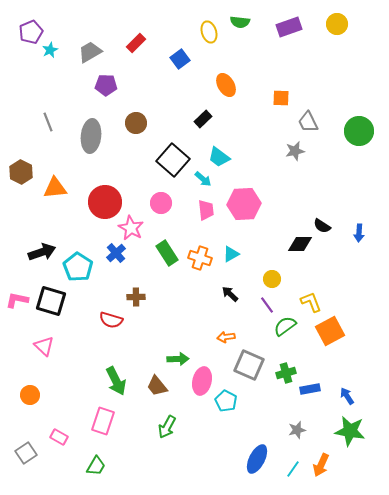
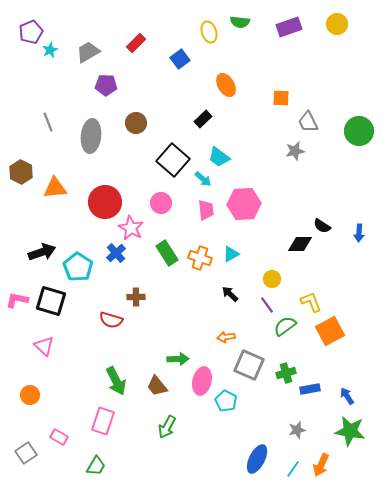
gray trapezoid at (90, 52): moved 2 px left
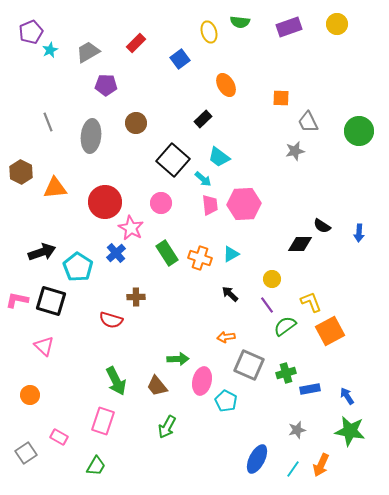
pink trapezoid at (206, 210): moved 4 px right, 5 px up
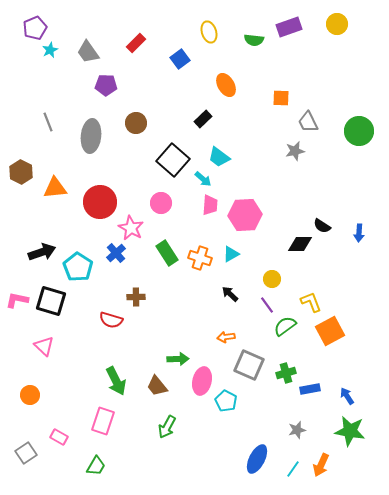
green semicircle at (240, 22): moved 14 px right, 18 px down
purple pentagon at (31, 32): moved 4 px right, 4 px up
gray trapezoid at (88, 52): rotated 95 degrees counterclockwise
red circle at (105, 202): moved 5 px left
pink hexagon at (244, 204): moved 1 px right, 11 px down
pink trapezoid at (210, 205): rotated 10 degrees clockwise
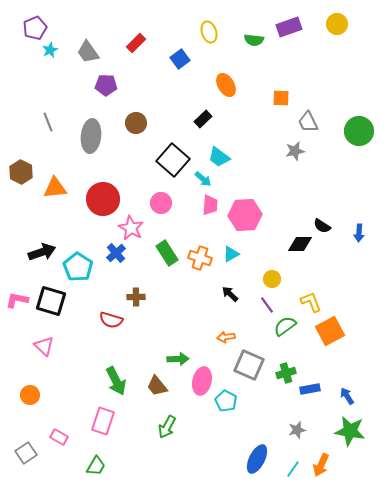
red circle at (100, 202): moved 3 px right, 3 px up
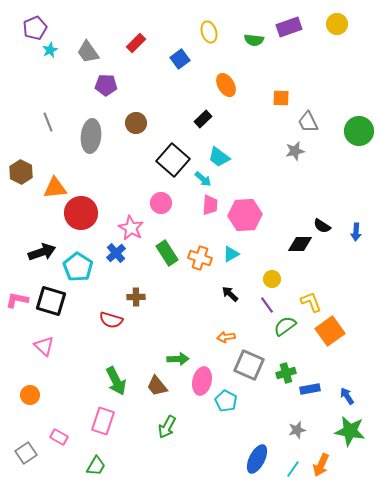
red circle at (103, 199): moved 22 px left, 14 px down
blue arrow at (359, 233): moved 3 px left, 1 px up
orange square at (330, 331): rotated 8 degrees counterclockwise
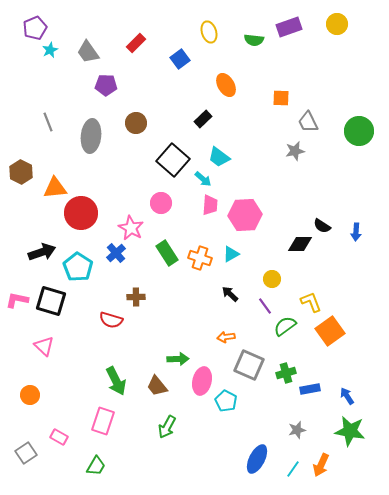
purple line at (267, 305): moved 2 px left, 1 px down
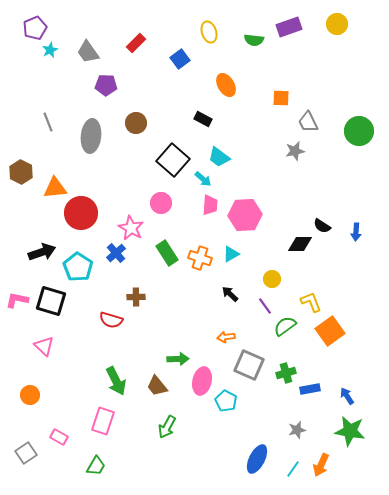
black rectangle at (203, 119): rotated 72 degrees clockwise
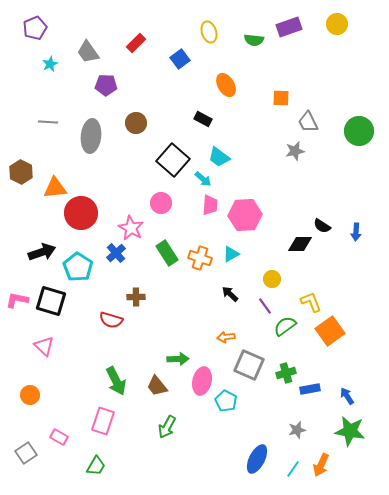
cyan star at (50, 50): moved 14 px down
gray line at (48, 122): rotated 66 degrees counterclockwise
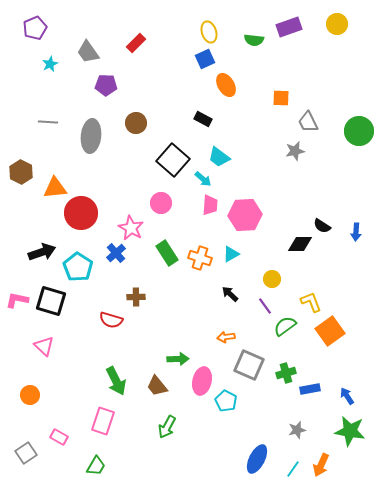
blue square at (180, 59): moved 25 px right; rotated 12 degrees clockwise
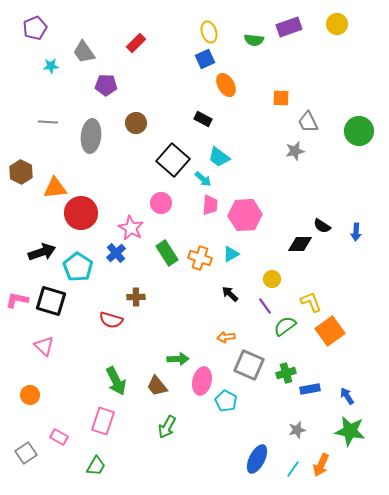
gray trapezoid at (88, 52): moved 4 px left
cyan star at (50, 64): moved 1 px right, 2 px down; rotated 21 degrees clockwise
